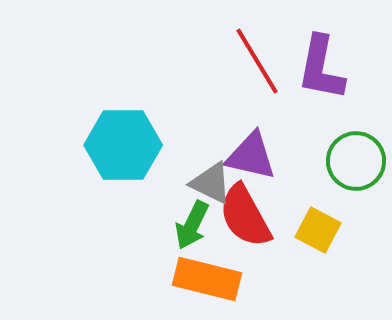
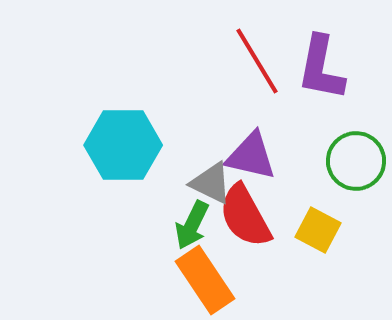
orange rectangle: moved 2 px left, 1 px down; rotated 42 degrees clockwise
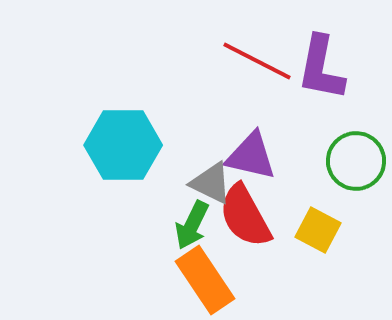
red line: rotated 32 degrees counterclockwise
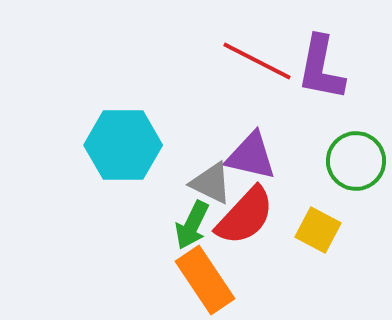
red semicircle: rotated 108 degrees counterclockwise
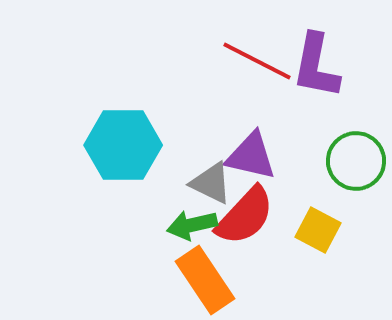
purple L-shape: moved 5 px left, 2 px up
green arrow: rotated 51 degrees clockwise
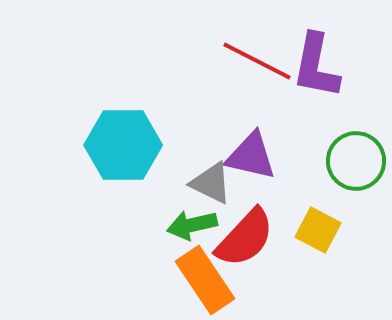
red semicircle: moved 22 px down
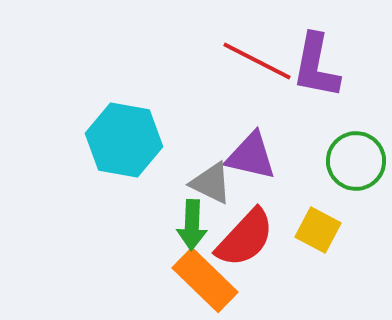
cyan hexagon: moved 1 px right, 5 px up; rotated 10 degrees clockwise
green arrow: rotated 75 degrees counterclockwise
orange rectangle: rotated 12 degrees counterclockwise
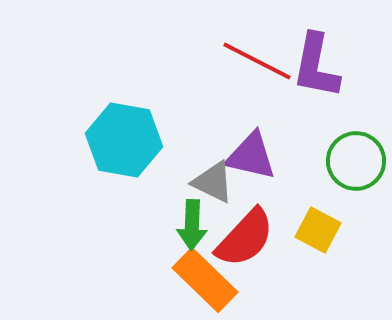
gray triangle: moved 2 px right, 1 px up
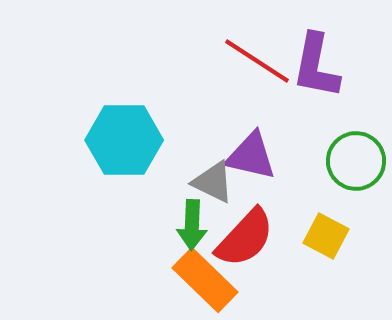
red line: rotated 6 degrees clockwise
cyan hexagon: rotated 10 degrees counterclockwise
yellow square: moved 8 px right, 6 px down
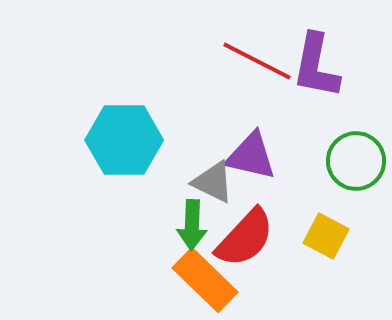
red line: rotated 6 degrees counterclockwise
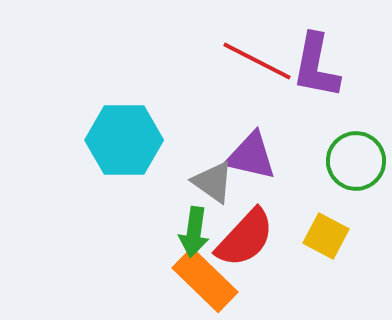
gray triangle: rotated 9 degrees clockwise
green arrow: moved 2 px right, 7 px down; rotated 6 degrees clockwise
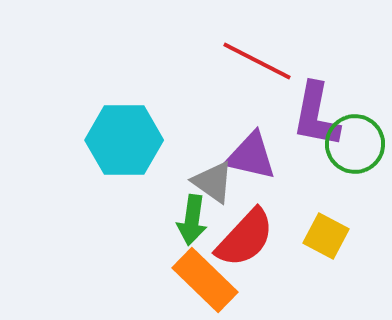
purple L-shape: moved 49 px down
green circle: moved 1 px left, 17 px up
green arrow: moved 2 px left, 12 px up
